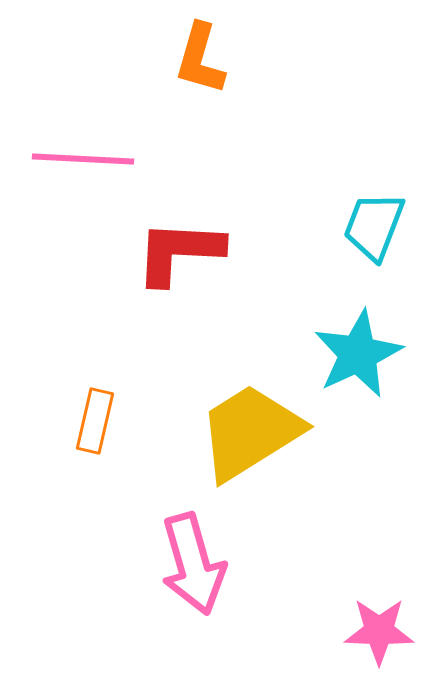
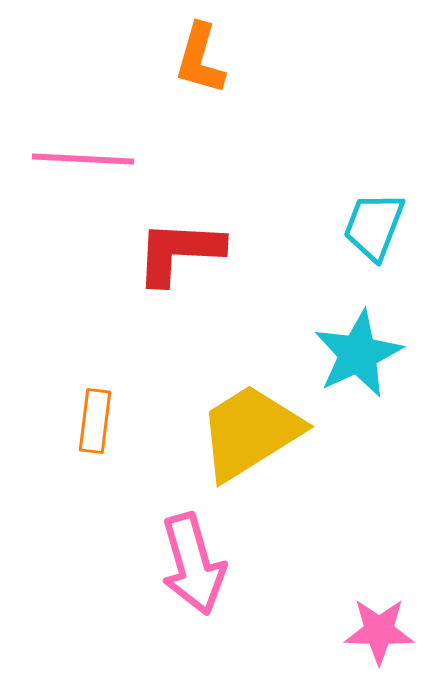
orange rectangle: rotated 6 degrees counterclockwise
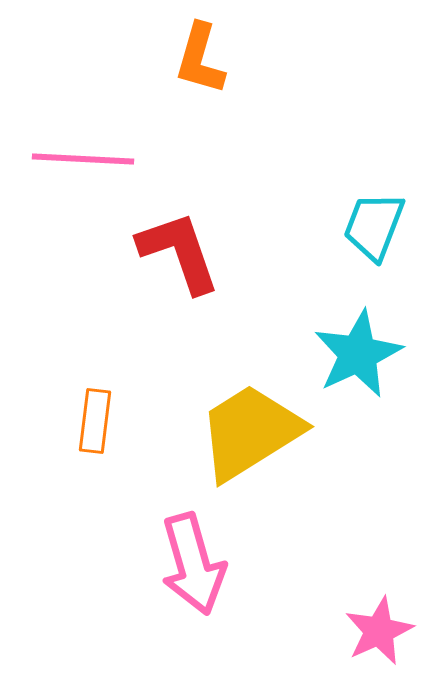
red L-shape: rotated 68 degrees clockwise
pink star: rotated 26 degrees counterclockwise
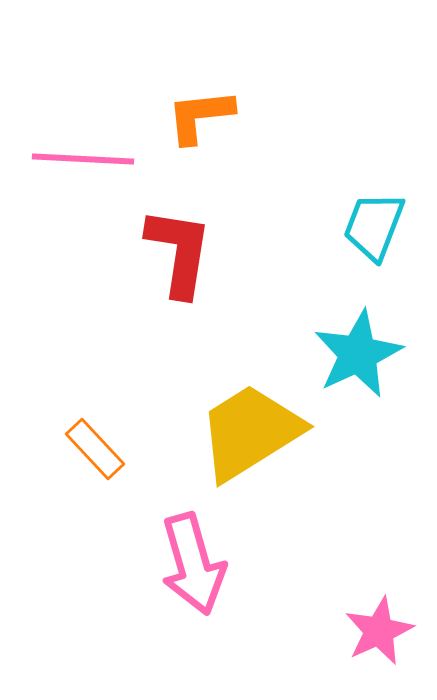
orange L-shape: moved 57 px down; rotated 68 degrees clockwise
red L-shape: rotated 28 degrees clockwise
orange rectangle: moved 28 px down; rotated 50 degrees counterclockwise
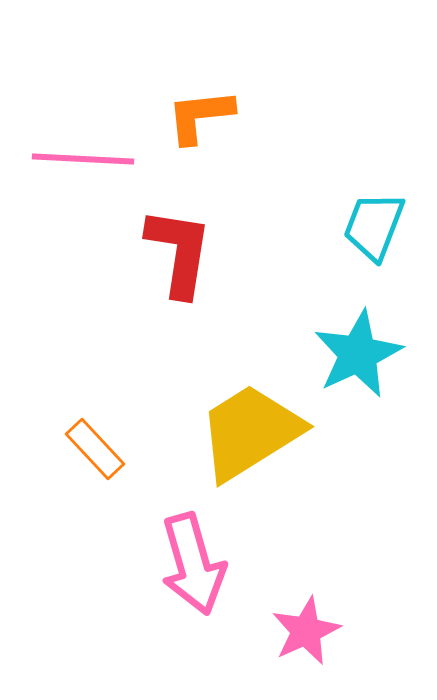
pink star: moved 73 px left
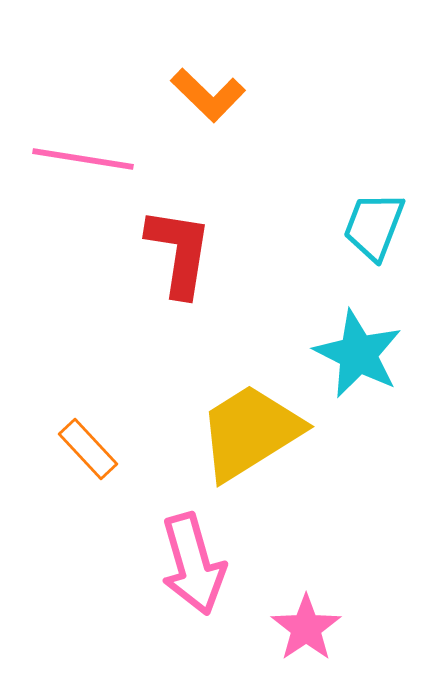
orange L-shape: moved 8 px right, 21 px up; rotated 130 degrees counterclockwise
pink line: rotated 6 degrees clockwise
cyan star: rotated 20 degrees counterclockwise
orange rectangle: moved 7 px left
pink star: moved 3 px up; rotated 10 degrees counterclockwise
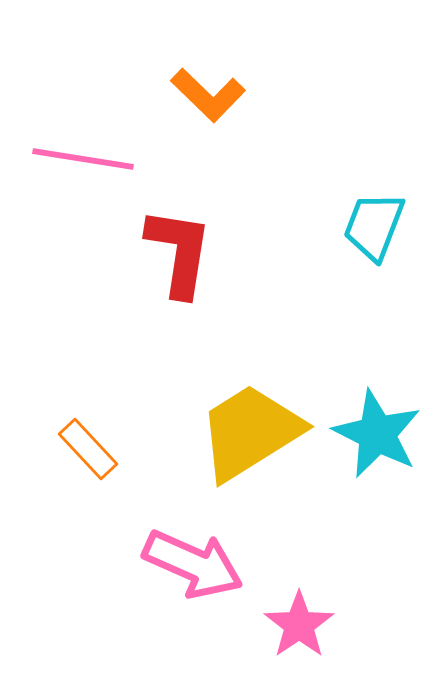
cyan star: moved 19 px right, 80 px down
pink arrow: rotated 50 degrees counterclockwise
pink star: moved 7 px left, 3 px up
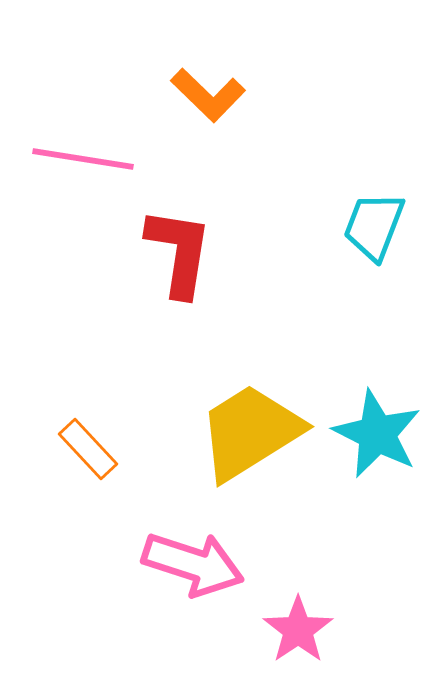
pink arrow: rotated 6 degrees counterclockwise
pink star: moved 1 px left, 5 px down
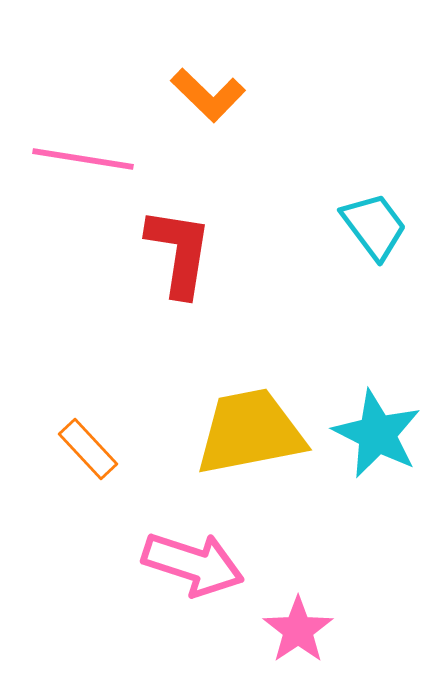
cyan trapezoid: rotated 122 degrees clockwise
yellow trapezoid: rotated 21 degrees clockwise
